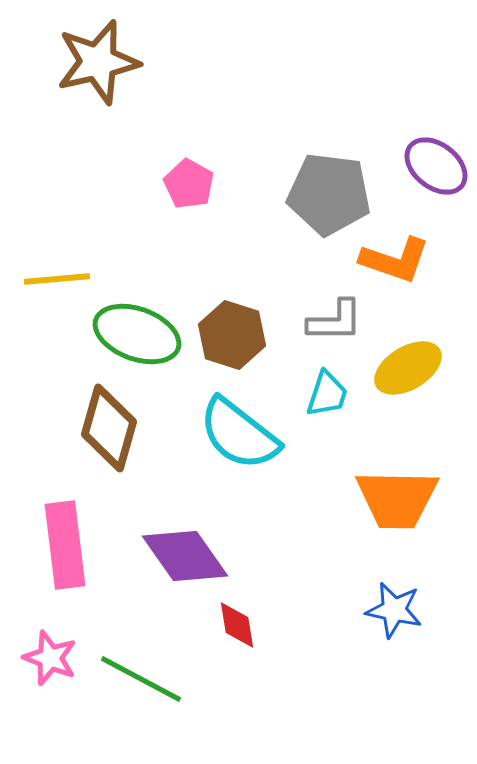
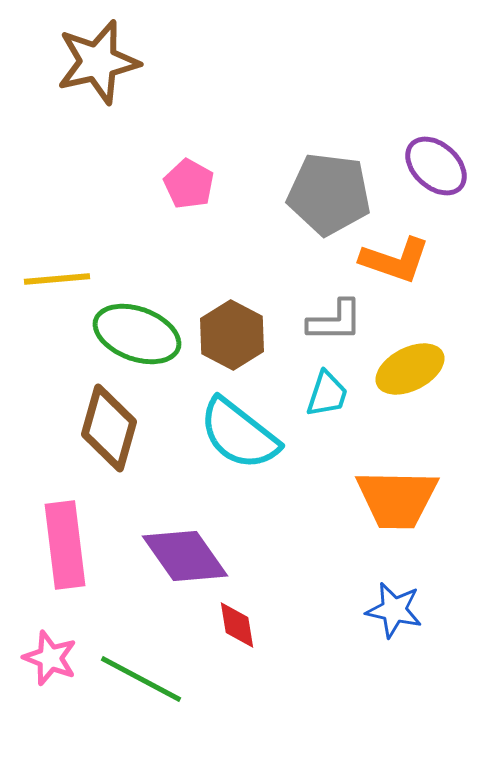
purple ellipse: rotated 4 degrees clockwise
brown hexagon: rotated 10 degrees clockwise
yellow ellipse: moved 2 px right, 1 px down; rotated 4 degrees clockwise
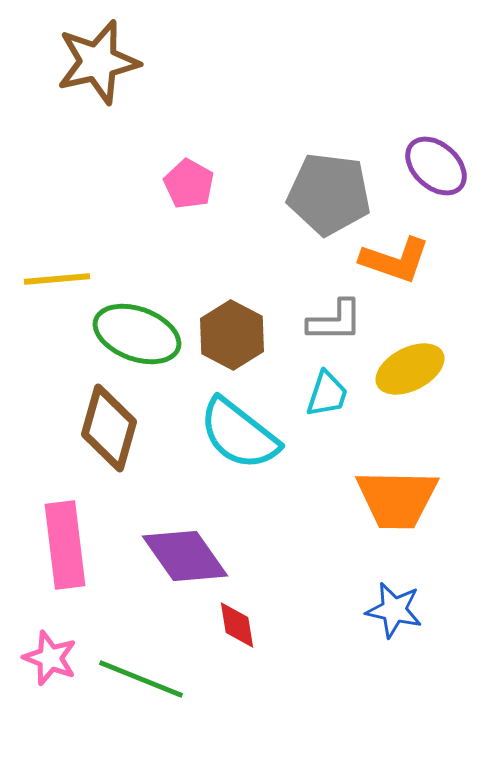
green line: rotated 6 degrees counterclockwise
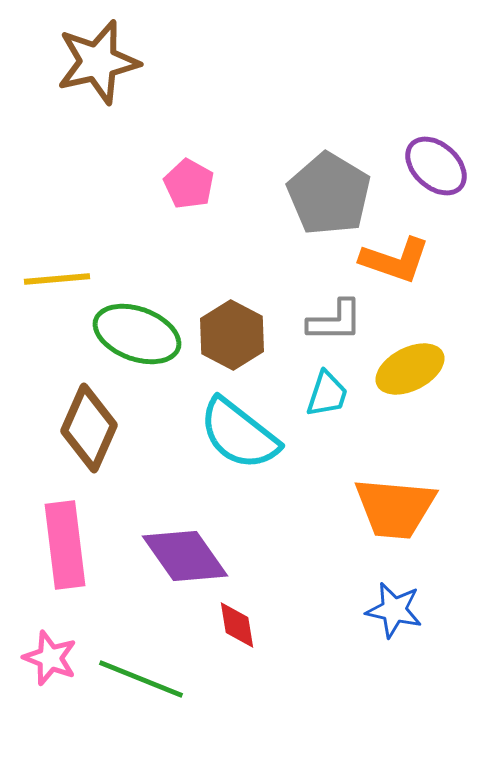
gray pentagon: rotated 24 degrees clockwise
brown diamond: moved 20 px left; rotated 8 degrees clockwise
orange trapezoid: moved 2 px left, 9 px down; rotated 4 degrees clockwise
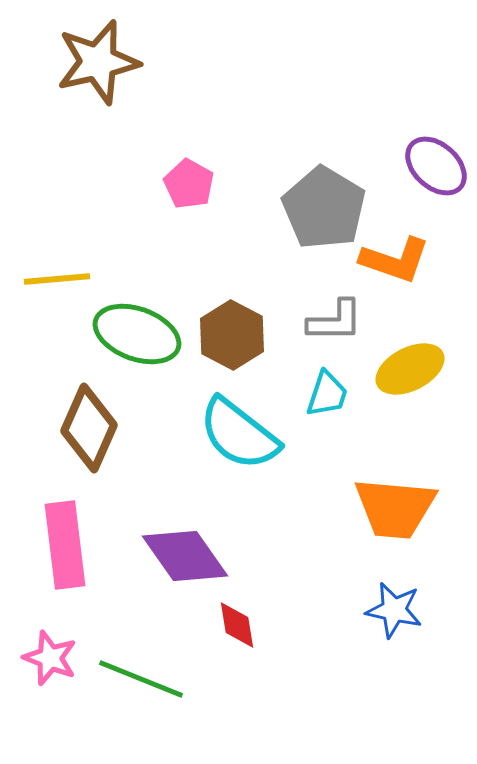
gray pentagon: moved 5 px left, 14 px down
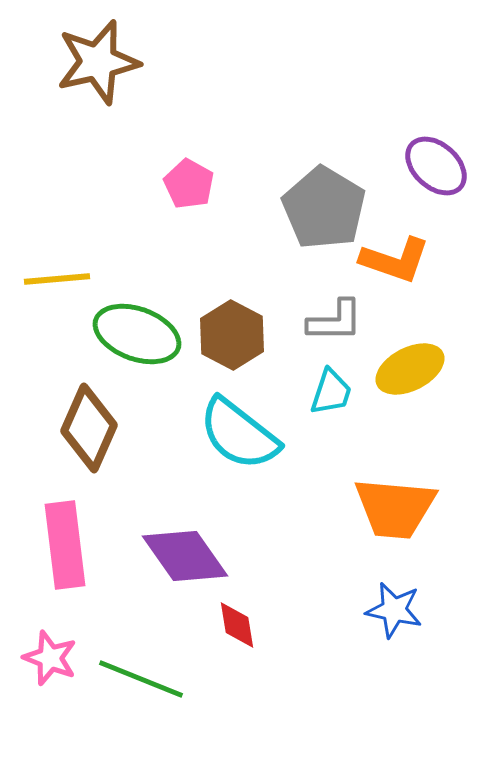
cyan trapezoid: moved 4 px right, 2 px up
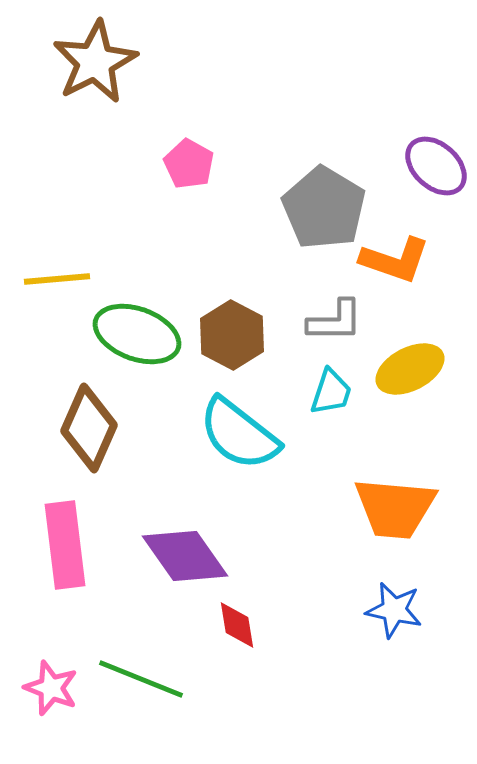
brown star: moved 3 px left; rotated 14 degrees counterclockwise
pink pentagon: moved 20 px up
pink star: moved 1 px right, 30 px down
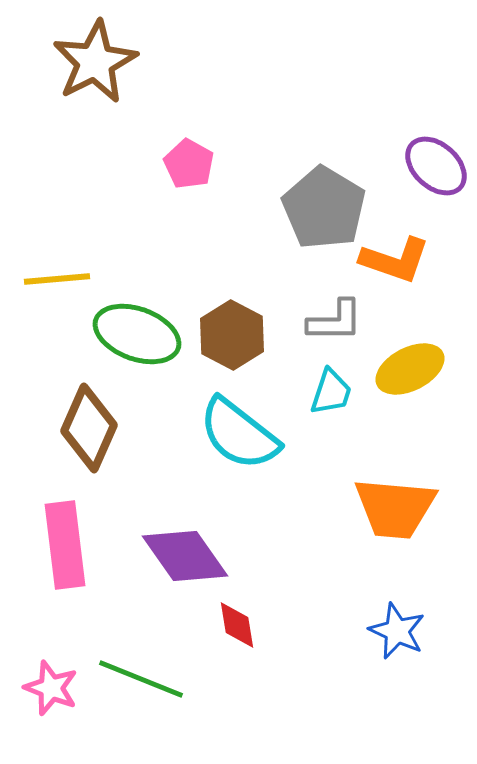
blue star: moved 3 px right, 21 px down; rotated 12 degrees clockwise
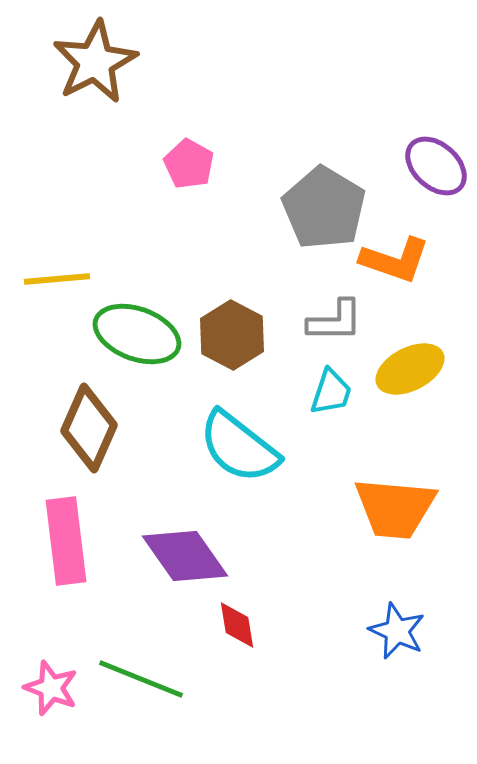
cyan semicircle: moved 13 px down
pink rectangle: moved 1 px right, 4 px up
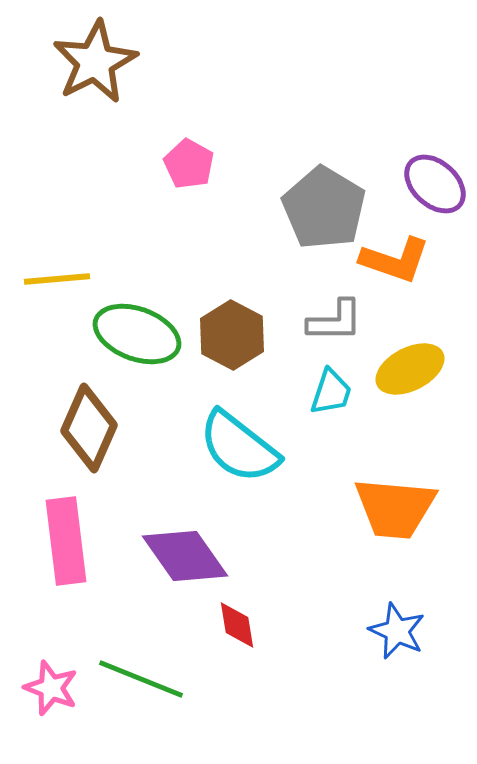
purple ellipse: moved 1 px left, 18 px down
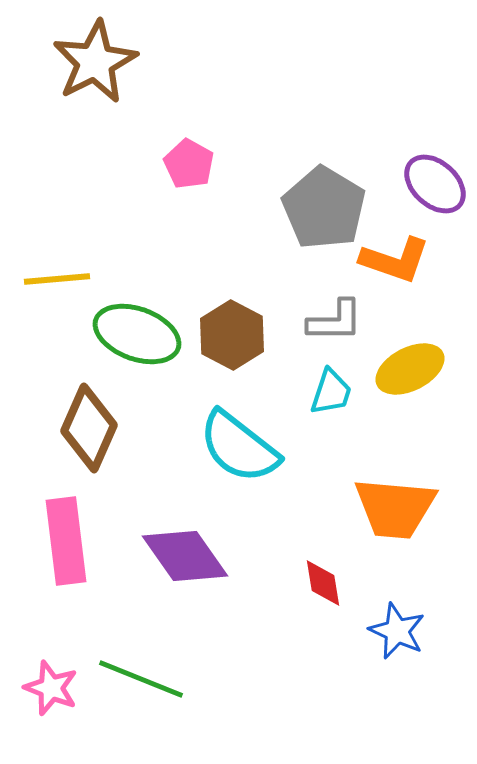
red diamond: moved 86 px right, 42 px up
